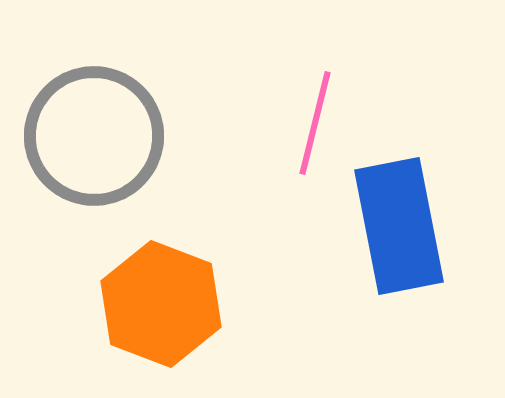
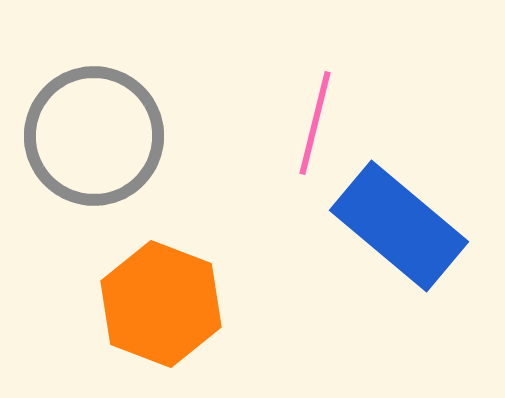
blue rectangle: rotated 39 degrees counterclockwise
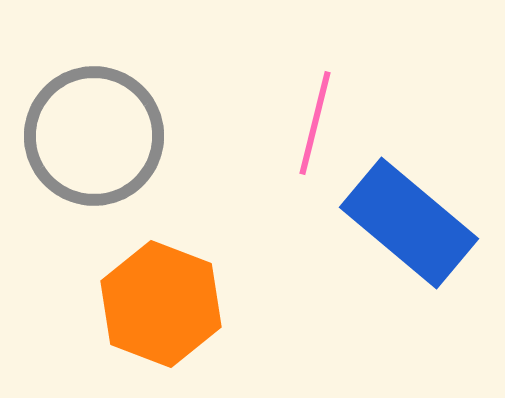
blue rectangle: moved 10 px right, 3 px up
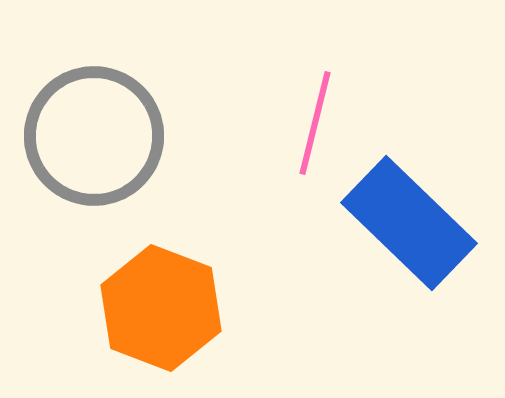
blue rectangle: rotated 4 degrees clockwise
orange hexagon: moved 4 px down
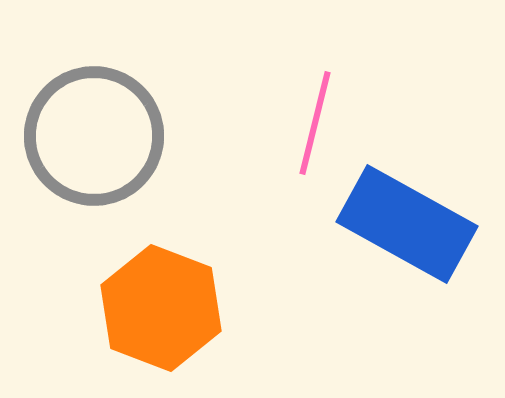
blue rectangle: moved 2 px left, 1 px down; rotated 15 degrees counterclockwise
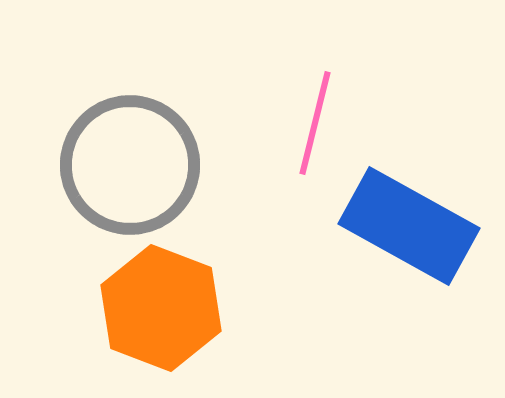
gray circle: moved 36 px right, 29 px down
blue rectangle: moved 2 px right, 2 px down
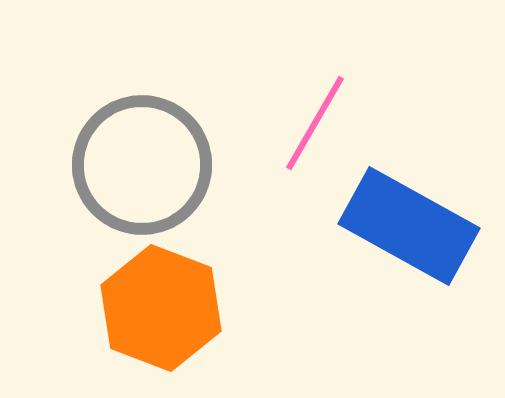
pink line: rotated 16 degrees clockwise
gray circle: moved 12 px right
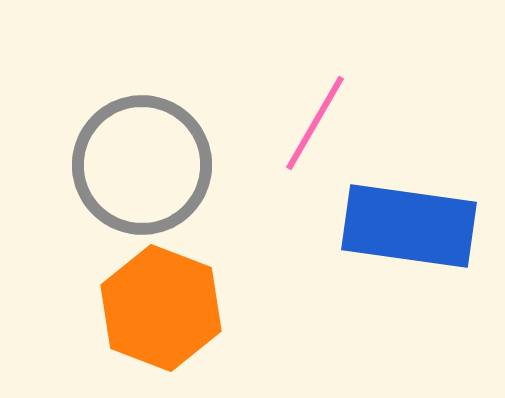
blue rectangle: rotated 21 degrees counterclockwise
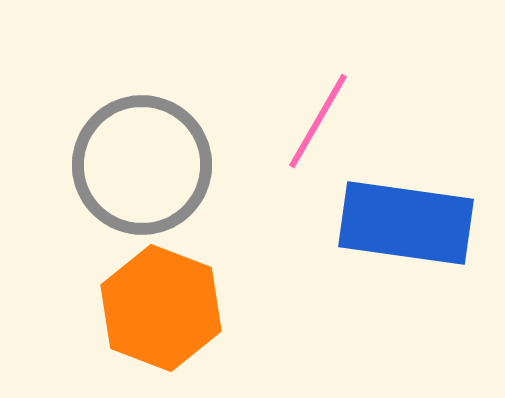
pink line: moved 3 px right, 2 px up
blue rectangle: moved 3 px left, 3 px up
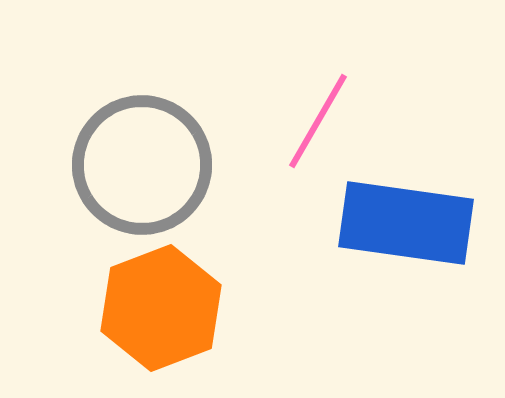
orange hexagon: rotated 18 degrees clockwise
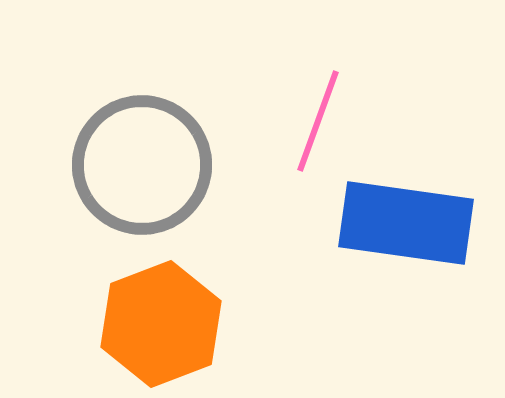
pink line: rotated 10 degrees counterclockwise
orange hexagon: moved 16 px down
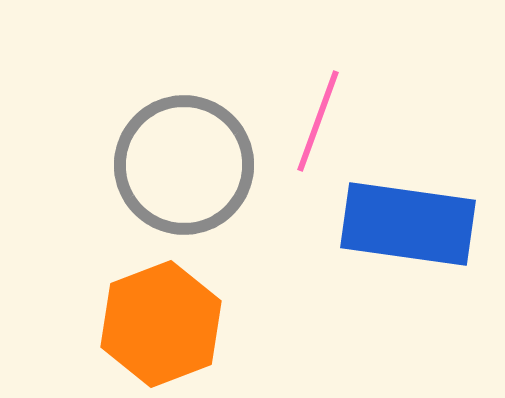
gray circle: moved 42 px right
blue rectangle: moved 2 px right, 1 px down
